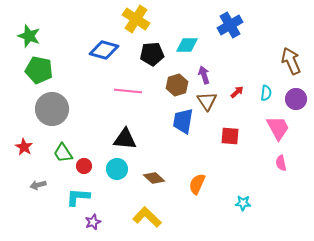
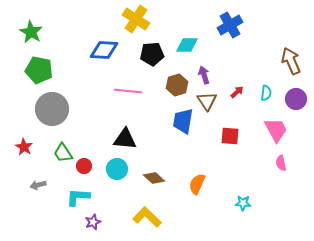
green star: moved 2 px right, 4 px up; rotated 10 degrees clockwise
blue diamond: rotated 12 degrees counterclockwise
pink trapezoid: moved 2 px left, 2 px down
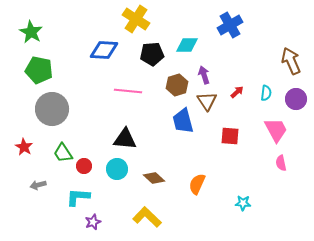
blue trapezoid: rotated 24 degrees counterclockwise
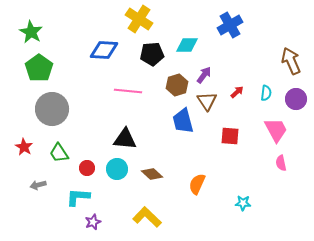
yellow cross: moved 3 px right
green pentagon: moved 2 px up; rotated 24 degrees clockwise
purple arrow: rotated 54 degrees clockwise
green trapezoid: moved 4 px left
red circle: moved 3 px right, 2 px down
brown diamond: moved 2 px left, 4 px up
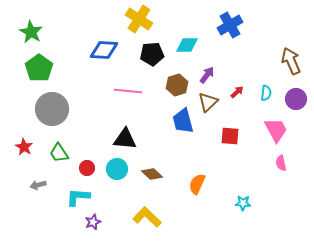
purple arrow: moved 3 px right
brown triangle: moved 1 px right, 1 px down; rotated 20 degrees clockwise
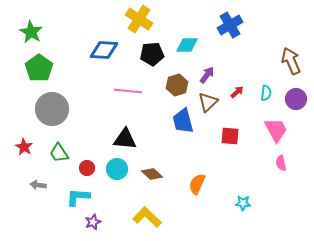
gray arrow: rotated 21 degrees clockwise
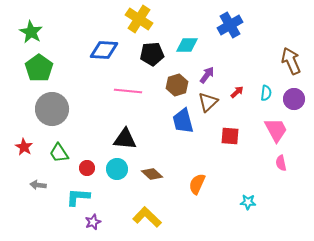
purple circle: moved 2 px left
cyan star: moved 5 px right, 1 px up
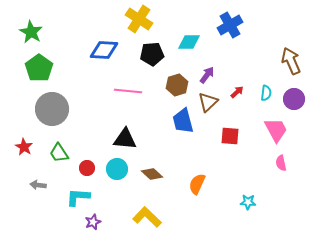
cyan diamond: moved 2 px right, 3 px up
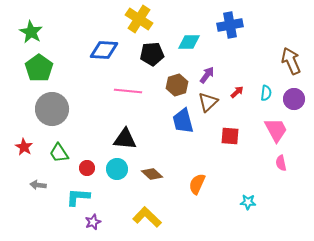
blue cross: rotated 20 degrees clockwise
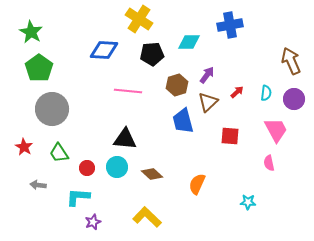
pink semicircle: moved 12 px left
cyan circle: moved 2 px up
